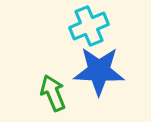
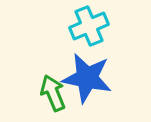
blue star: moved 12 px left, 7 px down; rotated 9 degrees clockwise
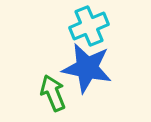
blue star: moved 10 px up
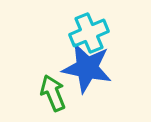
cyan cross: moved 7 px down
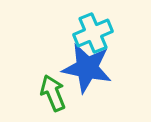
cyan cross: moved 4 px right
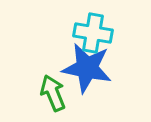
cyan cross: rotated 33 degrees clockwise
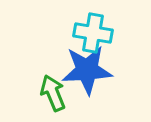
blue star: moved 2 px down; rotated 15 degrees counterclockwise
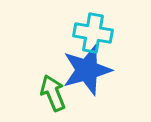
blue star: rotated 12 degrees counterclockwise
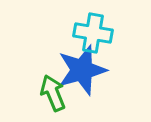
blue star: moved 5 px left
